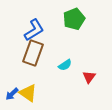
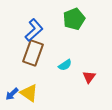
blue L-shape: rotated 10 degrees counterclockwise
yellow triangle: moved 1 px right
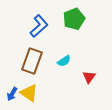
blue L-shape: moved 5 px right, 4 px up
brown rectangle: moved 1 px left, 8 px down
cyan semicircle: moved 1 px left, 4 px up
blue arrow: rotated 16 degrees counterclockwise
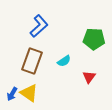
green pentagon: moved 20 px right, 20 px down; rotated 25 degrees clockwise
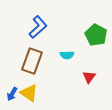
blue L-shape: moved 1 px left, 1 px down
green pentagon: moved 2 px right, 4 px up; rotated 25 degrees clockwise
cyan semicircle: moved 3 px right, 6 px up; rotated 32 degrees clockwise
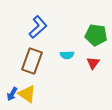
green pentagon: rotated 20 degrees counterclockwise
red triangle: moved 4 px right, 14 px up
yellow triangle: moved 2 px left, 1 px down
